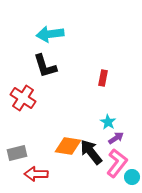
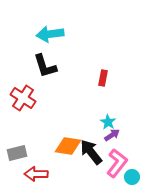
purple arrow: moved 4 px left, 3 px up
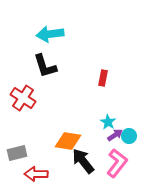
purple arrow: moved 3 px right
orange diamond: moved 5 px up
black arrow: moved 8 px left, 9 px down
cyan circle: moved 3 px left, 41 px up
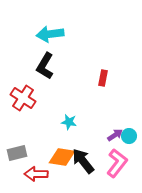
black L-shape: rotated 48 degrees clockwise
cyan star: moved 39 px left; rotated 21 degrees counterclockwise
orange diamond: moved 6 px left, 16 px down
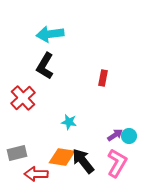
red cross: rotated 15 degrees clockwise
pink L-shape: rotated 8 degrees counterclockwise
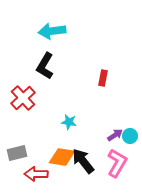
cyan arrow: moved 2 px right, 3 px up
cyan circle: moved 1 px right
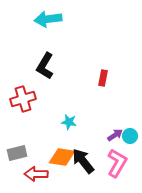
cyan arrow: moved 4 px left, 12 px up
red cross: moved 1 px down; rotated 25 degrees clockwise
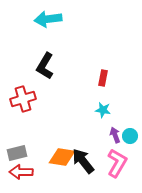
cyan star: moved 34 px right, 12 px up
purple arrow: rotated 77 degrees counterclockwise
red arrow: moved 15 px left, 2 px up
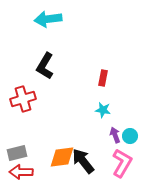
orange diamond: rotated 16 degrees counterclockwise
pink L-shape: moved 5 px right
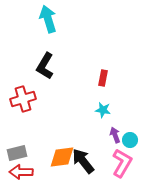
cyan arrow: rotated 80 degrees clockwise
cyan circle: moved 4 px down
